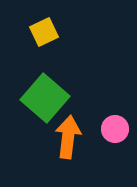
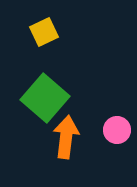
pink circle: moved 2 px right, 1 px down
orange arrow: moved 2 px left
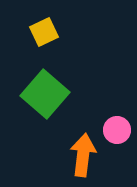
green square: moved 4 px up
orange arrow: moved 17 px right, 18 px down
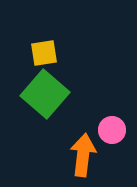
yellow square: moved 21 px down; rotated 16 degrees clockwise
pink circle: moved 5 px left
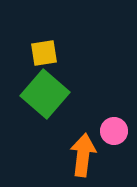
pink circle: moved 2 px right, 1 px down
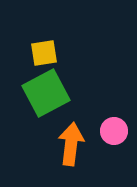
green square: moved 1 px right, 1 px up; rotated 21 degrees clockwise
orange arrow: moved 12 px left, 11 px up
